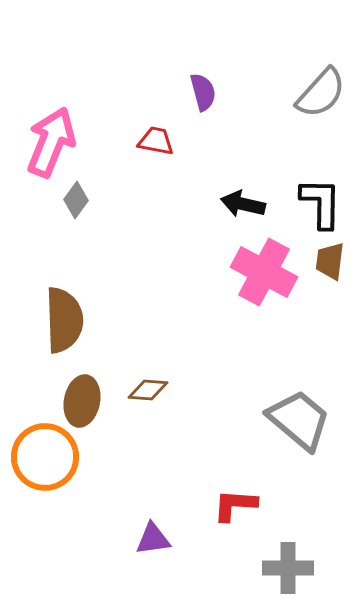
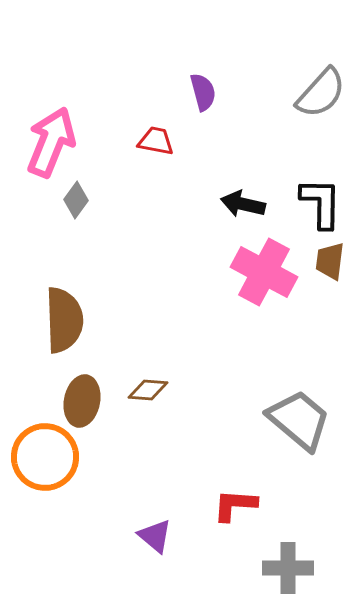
purple triangle: moved 2 px right, 3 px up; rotated 48 degrees clockwise
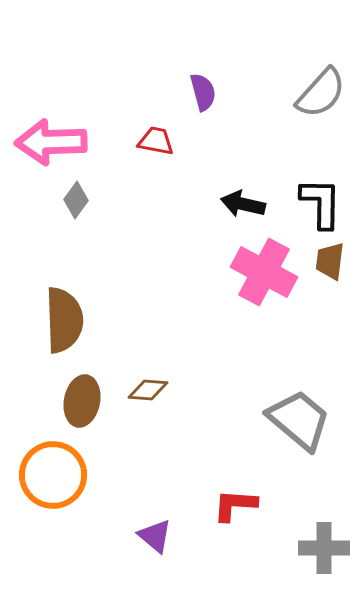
pink arrow: rotated 114 degrees counterclockwise
orange circle: moved 8 px right, 18 px down
gray cross: moved 36 px right, 20 px up
